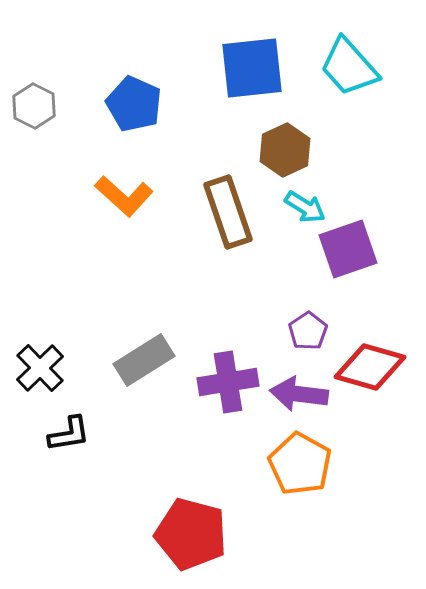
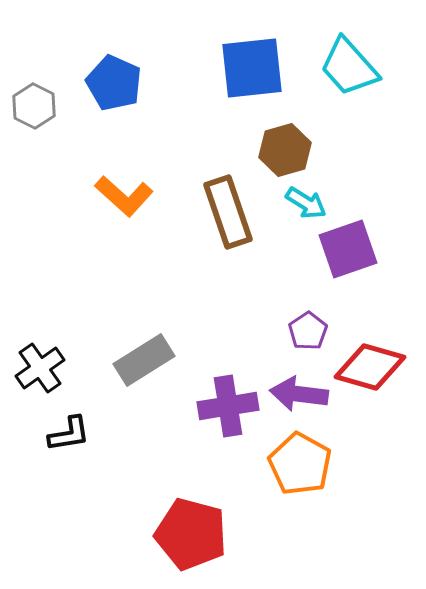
blue pentagon: moved 20 px left, 21 px up
brown hexagon: rotated 9 degrees clockwise
cyan arrow: moved 1 px right, 4 px up
black cross: rotated 9 degrees clockwise
purple cross: moved 24 px down
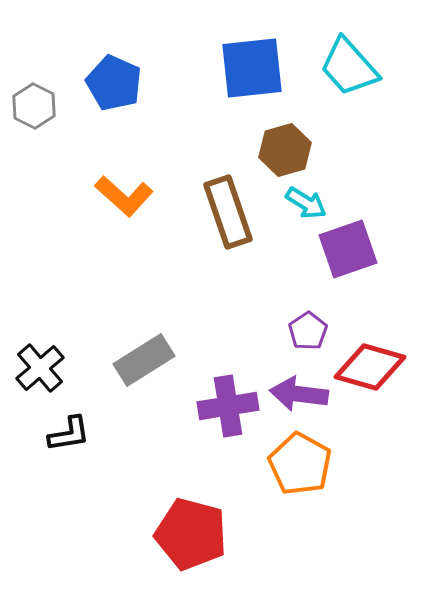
black cross: rotated 6 degrees counterclockwise
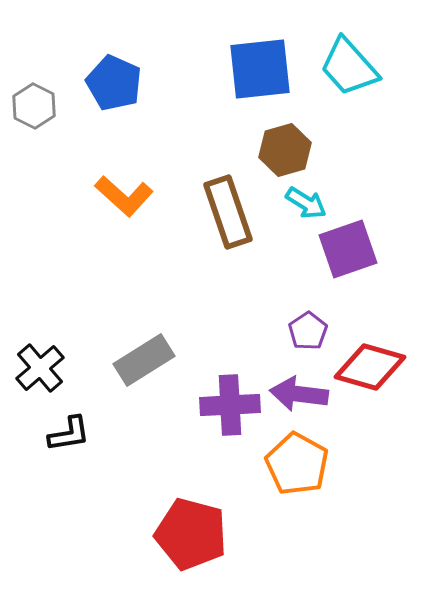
blue square: moved 8 px right, 1 px down
purple cross: moved 2 px right, 1 px up; rotated 6 degrees clockwise
orange pentagon: moved 3 px left
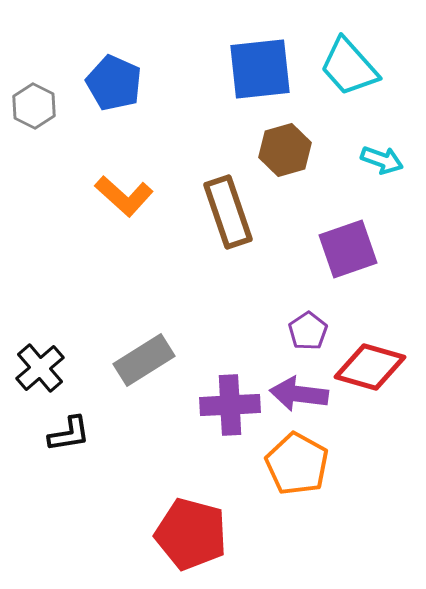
cyan arrow: moved 76 px right, 43 px up; rotated 12 degrees counterclockwise
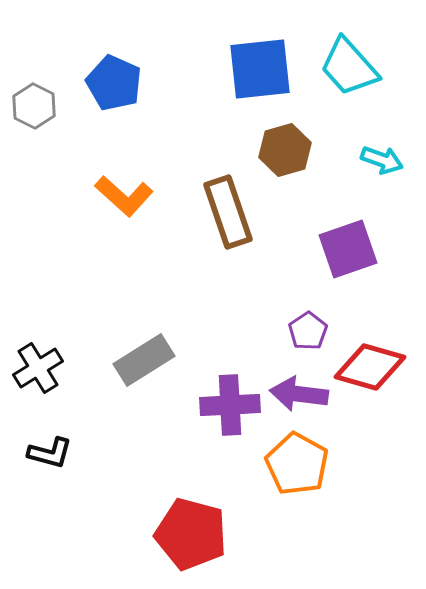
black cross: moved 2 px left; rotated 9 degrees clockwise
black L-shape: moved 19 px left, 19 px down; rotated 24 degrees clockwise
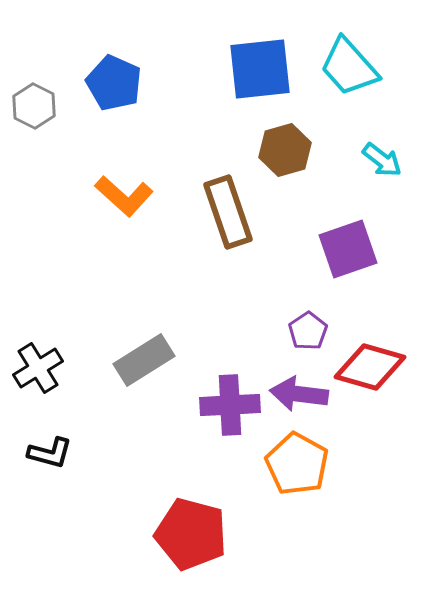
cyan arrow: rotated 18 degrees clockwise
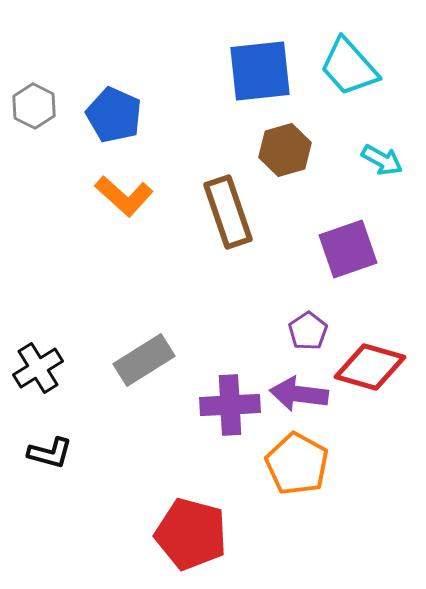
blue square: moved 2 px down
blue pentagon: moved 32 px down
cyan arrow: rotated 9 degrees counterclockwise
